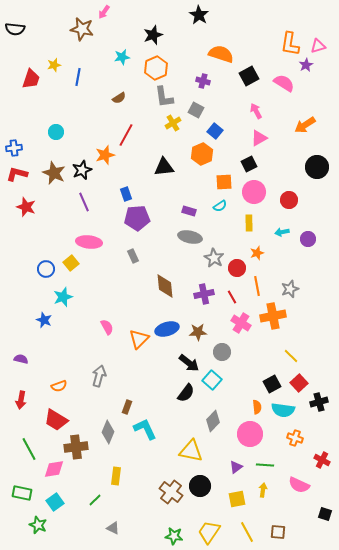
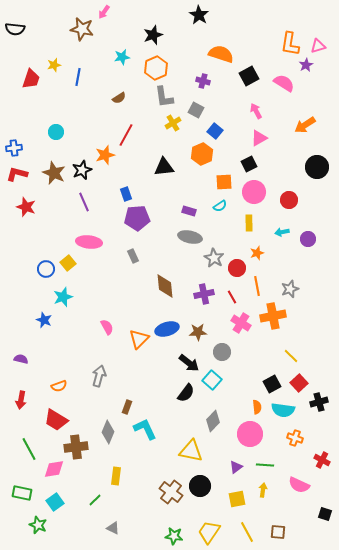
yellow square at (71, 263): moved 3 px left
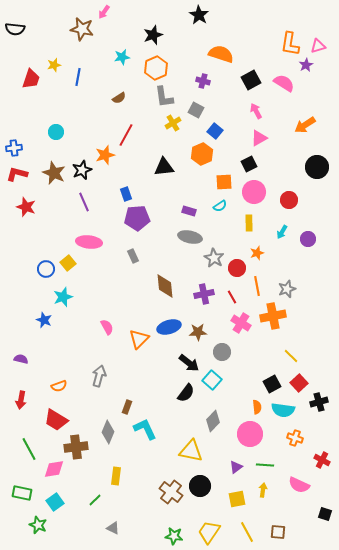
black square at (249, 76): moved 2 px right, 4 px down
cyan arrow at (282, 232): rotated 48 degrees counterclockwise
gray star at (290, 289): moved 3 px left
blue ellipse at (167, 329): moved 2 px right, 2 px up
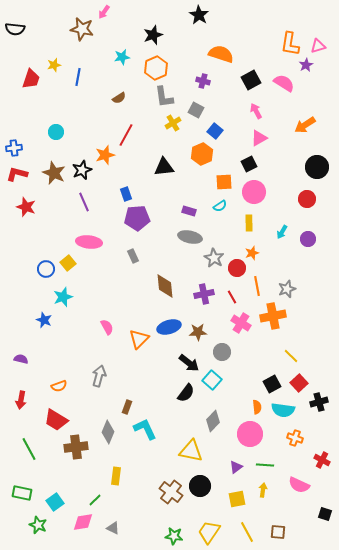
red circle at (289, 200): moved 18 px right, 1 px up
orange star at (257, 253): moved 5 px left
pink diamond at (54, 469): moved 29 px right, 53 px down
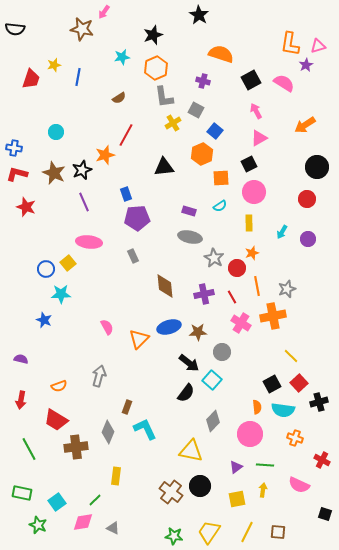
blue cross at (14, 148): rotated 14 degrees clockwise
orange square at (224, 182): moved 3 px left, 4 px up
cyan star at (63, 297): moved 2 px left, 3 px up; rotated 18 degrees clockwise
cyan square at (55, 502): moved 2 px right
yellow line at (247, 532): rotated 55 degrees clockwise
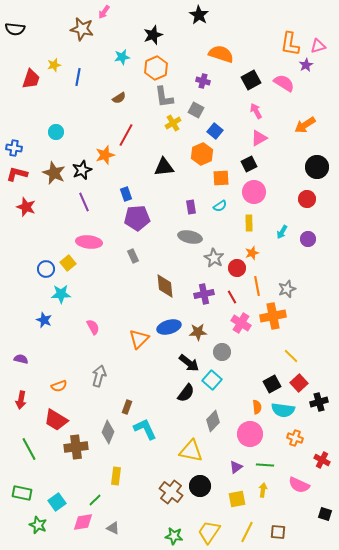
purple rectangle at (189, 211): moved 2 px right, 4 px up; rotated 64 degrees clockwise
pink semicircle at (107, 327): moved 14 px left
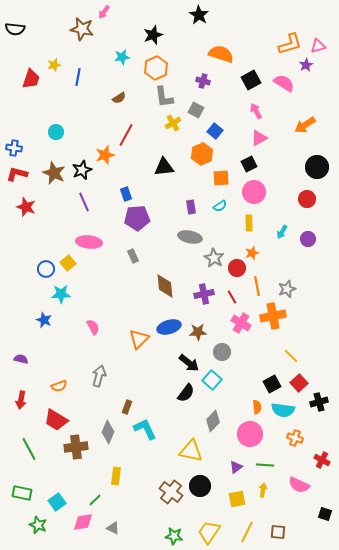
orange L-shape at (290, 44): rotated 115 degrees counterclockwise
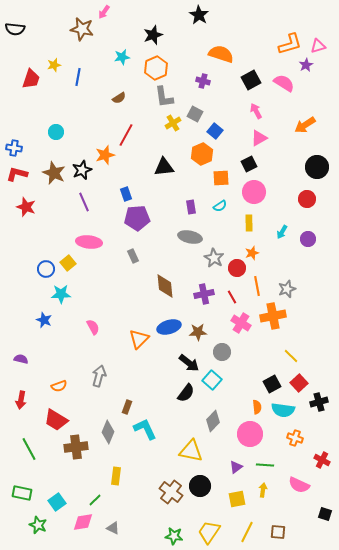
gray square at (196, 110): moved 1 px left, 4 px down
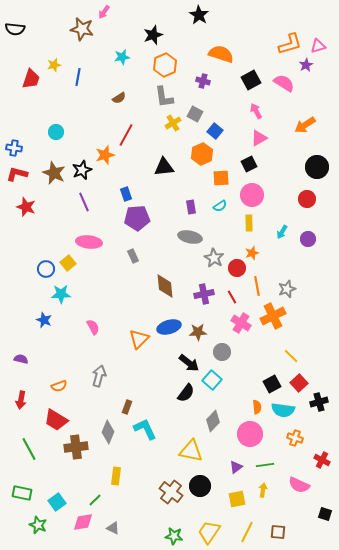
orange hexagon at (156, 68): moved 9 px right, 3 px up
pink circle at (254, 192): moved 2 px left, 3 px down
orange cross at (273, 316): rotated 15 degrees counterclockwise
green line at (265, 465): rotated 12 degrees counterclockwise
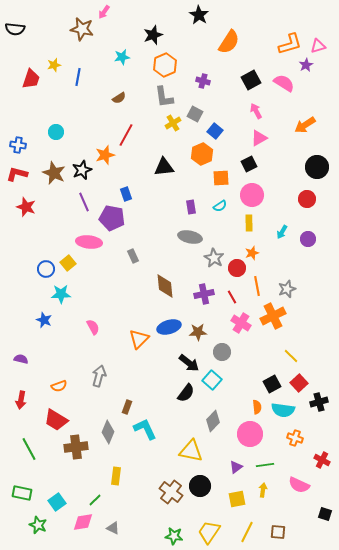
orange semicircle at (221, 54): moved 8 px right, 12 px up; rotated 105 degrees clockwise
blue cross at (14, 148): moved 4 px right, 3 px up
purple pentagon at (137, 218): moved 25 px left; rotated 15 degrees clockwise
